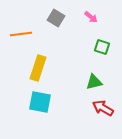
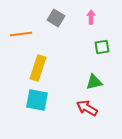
pink arrow: rotated 128 degrees counterclockwise
green square: rotated 28 degrees counterclockwise
cyan square: moved 3 px left, 2 px up
red arrow: moved 16 px left
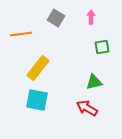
yellow rectangle: rotated 20 degrees clockwise
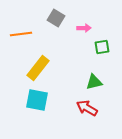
pink arrow: moved 7 px left, 11 px down; rotated 88 degrees clockwise
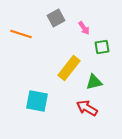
gray square: rotated 30 degrees clockwise
pink arrow: rotated 56 degrees clockwise
orange line: rotated 25 degrees clockwise
yellow rectangle: moved 31 px right
cyan square: moved 1 px down
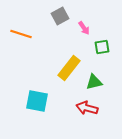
gray square: moved 4 px right, 2 px up
red arrow: rotated 15 degrees counterclockwise
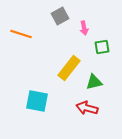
pink arrow: rotated 24 degrees clockwise
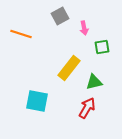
red arrow: rotated 105 degrees clockwise
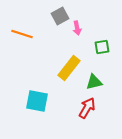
pink arrow: moved 7 px left
orange line: moved 1 px right
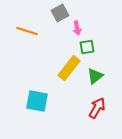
gray square: moved 3 px up
orange line: moved 5 px right, 3 px up
green square: moved 15 px left
green triangle: moved 1 px right, 6 px up; rotated 24 degrees counterclockwise
red arrow: moved 10 px right
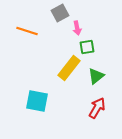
green triangle: moved 1 px right
